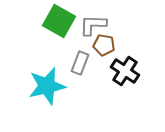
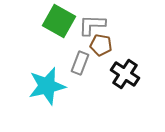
gray L-shape: moved 1 px left
brown pentagon: moved 3 px left
black cross: moved 3 px down
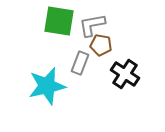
green square: rotated 20 degrees counterclockwise
gray L-shape: rotated 12 degrees counterclockwise
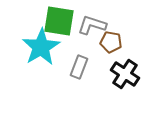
gray L-shape: rotated 28 degrees clockwise
brown pentagon: moved 10 px right, 3 px up
gray rectangle: moved 1 px left, 4 px down
cyan star: moved 6 px left, 39 px up; rotated 18 degrees counterclockwise
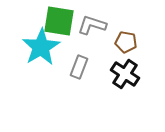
brown pentagon: moved 15 px right
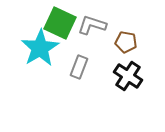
green square: moved 1 px right, 2 px down; rotated 16 degrees clockwise
cyan star: moved 1 px left, 1 px down
black cross: moved 3 px right, 2 px down
